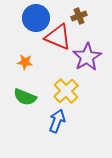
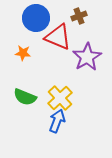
orange star: moved 2 px left, 9 px up
yellow cross: moved 6 px left, 7 px down
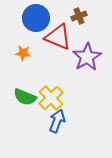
yellow cross: moved 9 px left
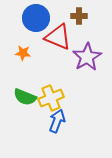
brown cross: rotated 21 degrees clockwise
yellow cross: rotated 20 degrees clockwise
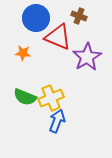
brown cross: rotated 21 degrees clockwise
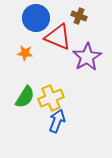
orange star: moved 2 px right
green semicircle: rotated 80 degrees counterclockwise
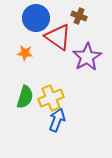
red triangle: rotated 12 degrees clockwise
green semicircle: rotated 15 degrees counterclockwise
blue arrow: moved 1 px up
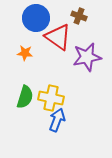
purple star: rotated 20 degrees clockwise
yellow cross: rotated 35 degrees clockwise
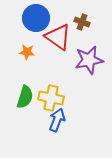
brown cross: moved 3 px right, 6 px down
orange star: moved 2 px right, 1 px up
purple star: moved 2 px right, 3 px down
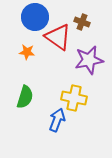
blue circle: moved 1 px left, 1 px up
yellow cross: moved 23 px right
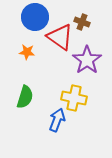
red triangle: moved 2 px right
purple star: moved 2 px left; rotated 24 degrees counterclockwise
